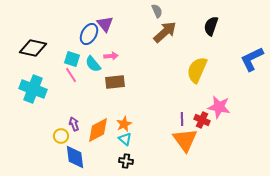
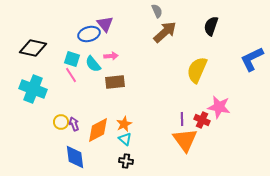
blue ellipse: rotated 45 degrees clockwise
yellow circle: moved 14 px up
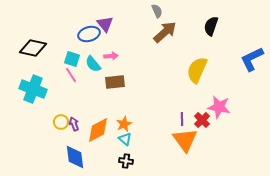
red cross: rotated 21 degrees clockwise
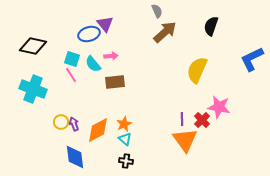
black diamond: moved 2 px up
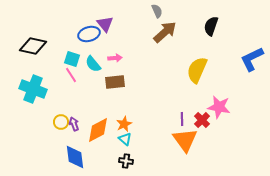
pink arrow: moved 4 px right, 2 px down
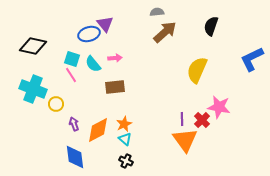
gray semicircle: moved 1 px down; rotated 72 degrees counterclockwise
brown rectangle: moved 5 px down
yellow circle: moved 5 px left, 18 px up
black cross: rotated 16 degrees clockwise
